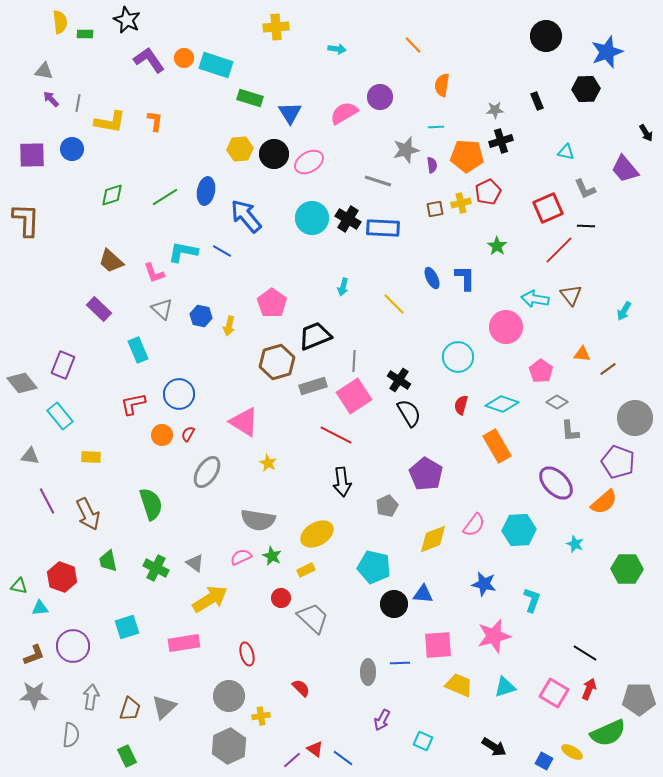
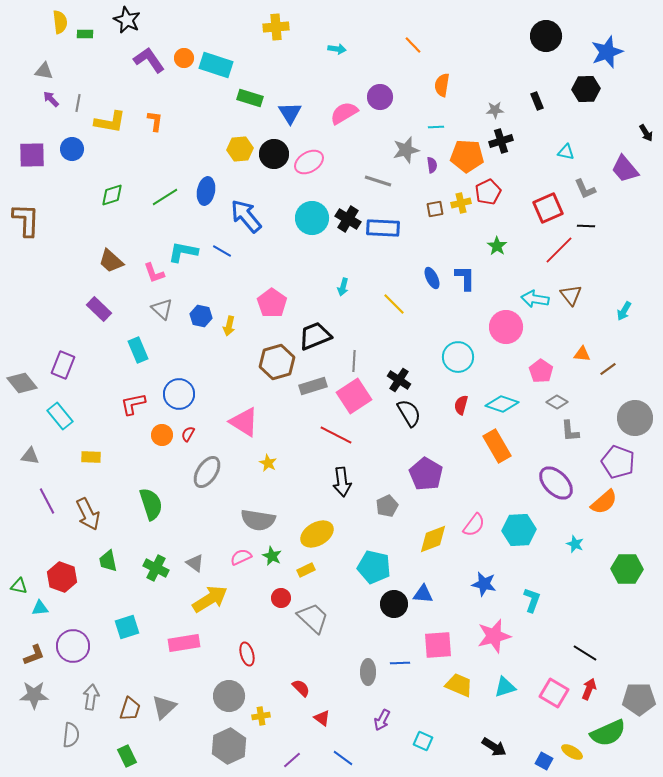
red triangle at (315, 749): moved 7 px right, 31 px up
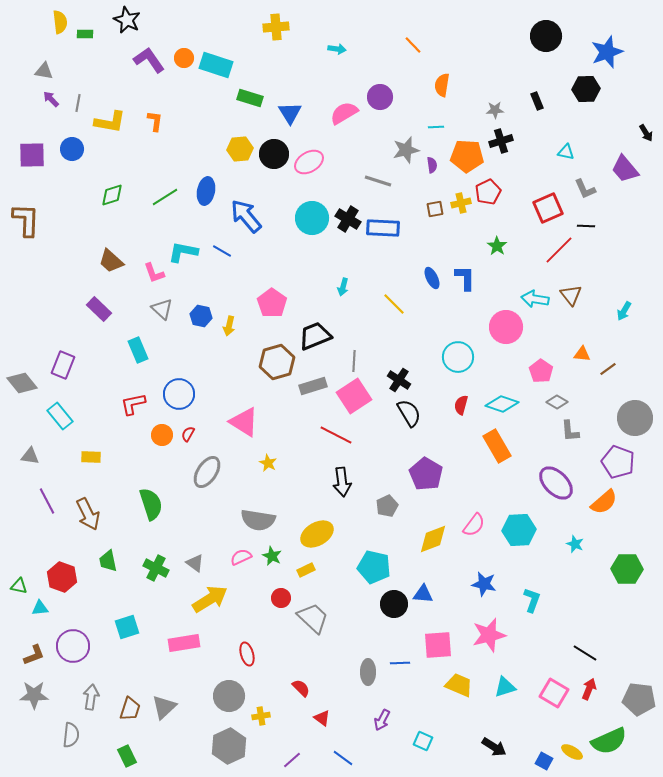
pink star at (494, 636): moved 5 px left, 1 px up
gray pentagon at (639, 699): rotated 8 degrees clockwise
green semicircle at (608, 733): moved 1 px right, 8 px down
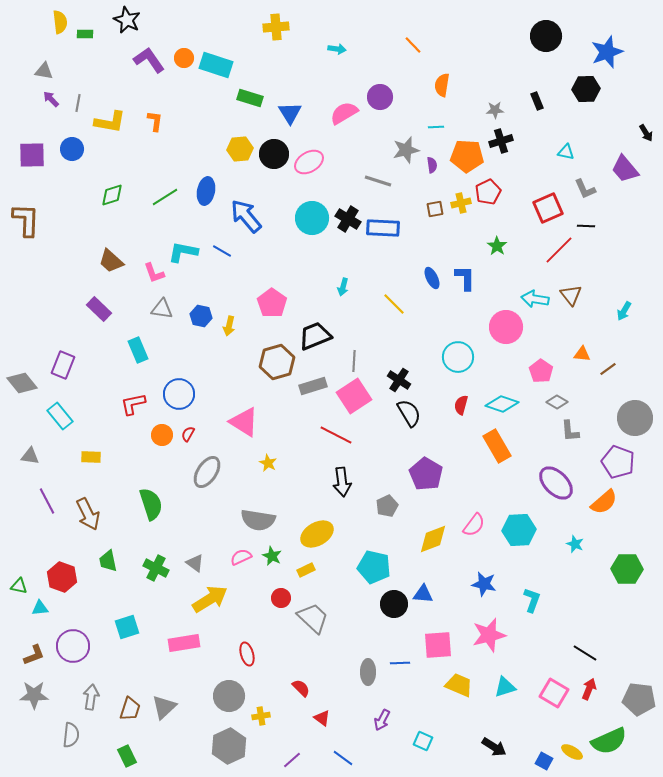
gray triangle at (162, 309): rotated 35 degrees counterclockwise
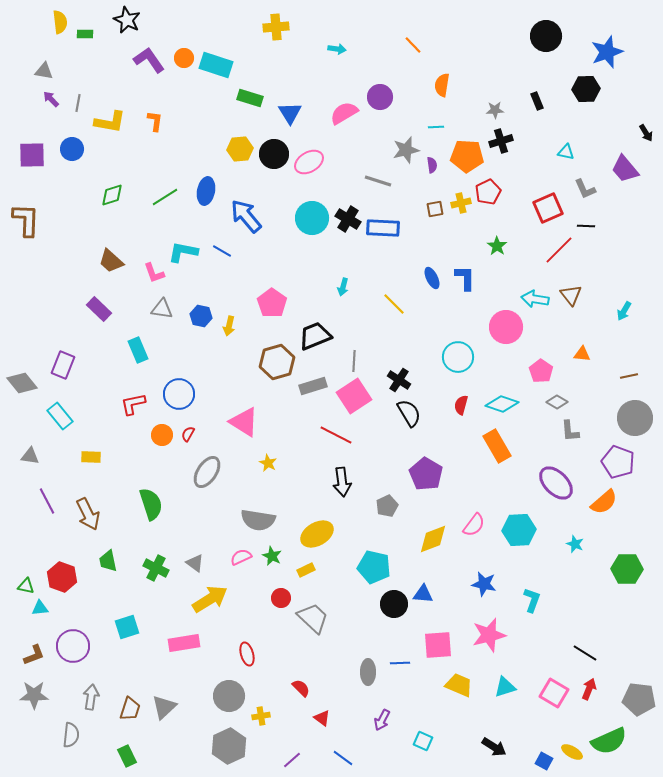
brown line at (608, 369): moved 21 px right, 7 px down; rotated 24 degrees clockwise
green triangle at (19, 586): moved 7 px right
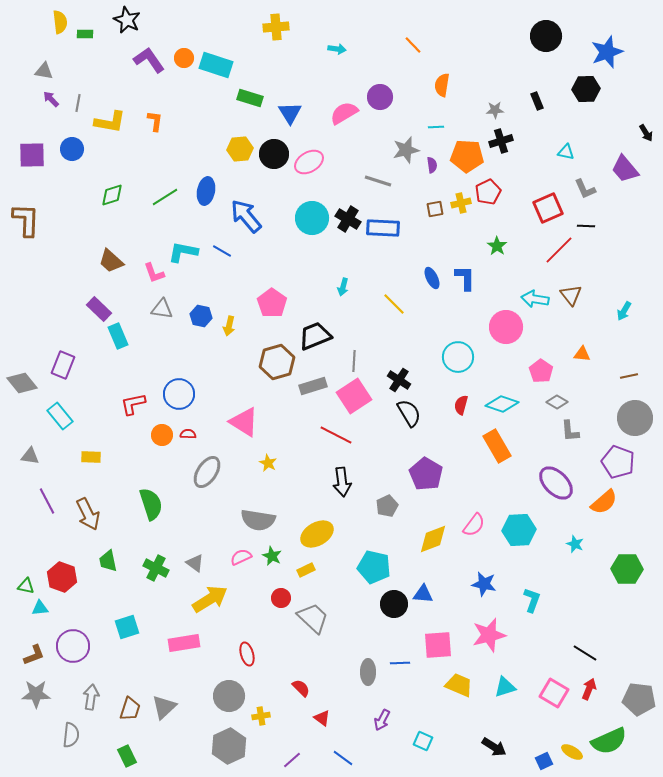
cyan rectangle at (138, 350): moved 20 px left, 14 px up
red semicircle at (188, 434): rotated 63 degrees clockwise
gray star at (34, 695): moved 2 px right, 1 px up
blue square at (544, 761): rotated 36 degrees clockwise
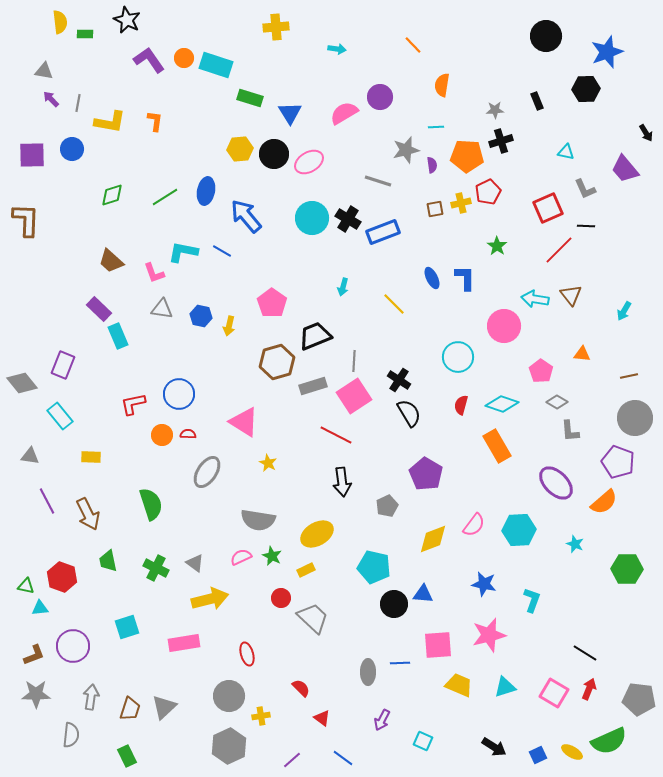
blue rectangle at (383, 228): moved 4 px down; rotated 24 degrees counterclockwise
pink circle at (506, 327): moved 2 px left, 1 px up
yellow arrow at (210, 599): rotated 18 degrees clockwise
blue square at (544, 761): moved 6 px left, 6 px up
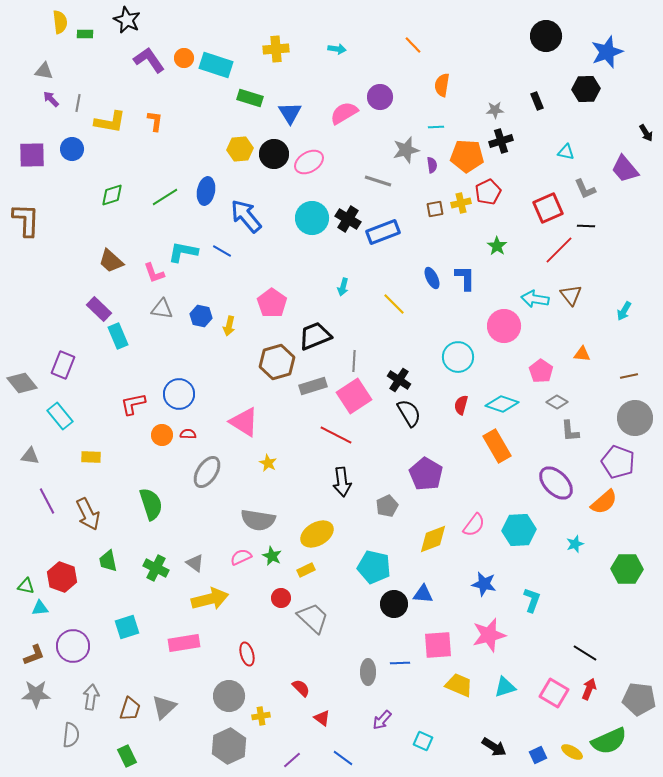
yellow cross at (276, 27): moved 22 px down
cyan star at (575, 544): rotated 30 degrees clockwise
purple arrow at (382, 720): rotated 15 degrees clockwise
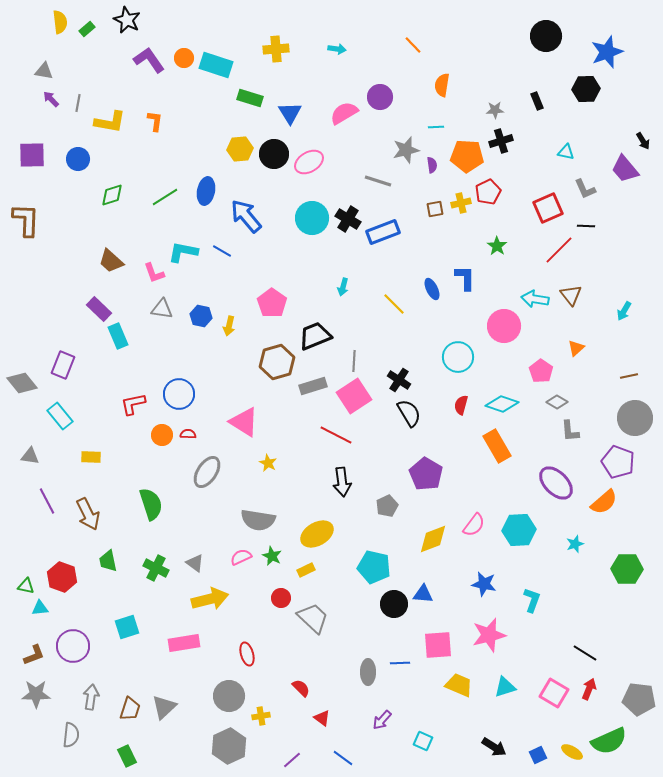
green rectangle at (85, 34): moved 2 px right, 5 px up; rotated 42 degrees counterclockwise
black arrow at (646, 133): moved 3 px left, 8 px down
blue circle at (72, 149): moved 6 px right, 10 px down
blue ellipse at (432, 278): moved 11 px down
orange triangle at (582, 354): moved 6 px left, 6 px up; rotated 48 degrees counterclockwise
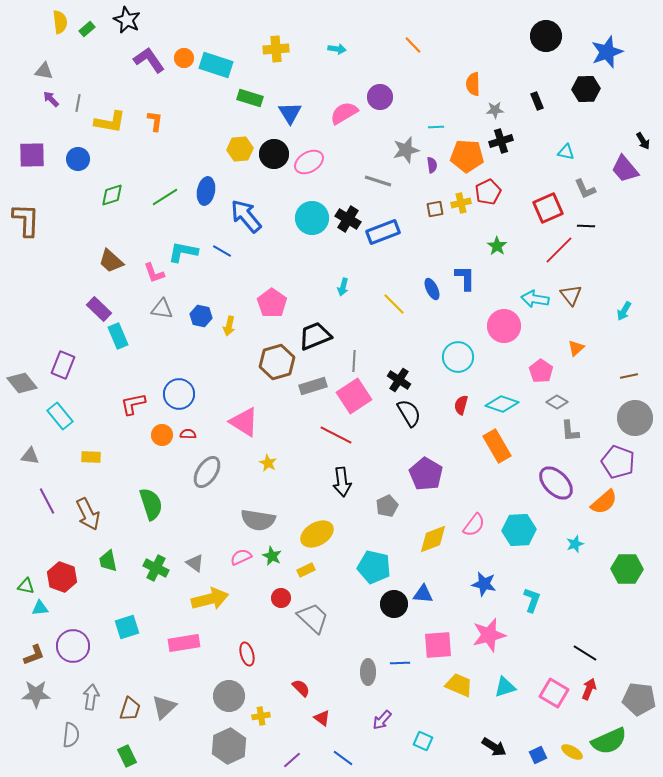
orange semicircle at (442, 85): moved 31 px right, 1 px up; rotated 10 degrees counterclockwise
